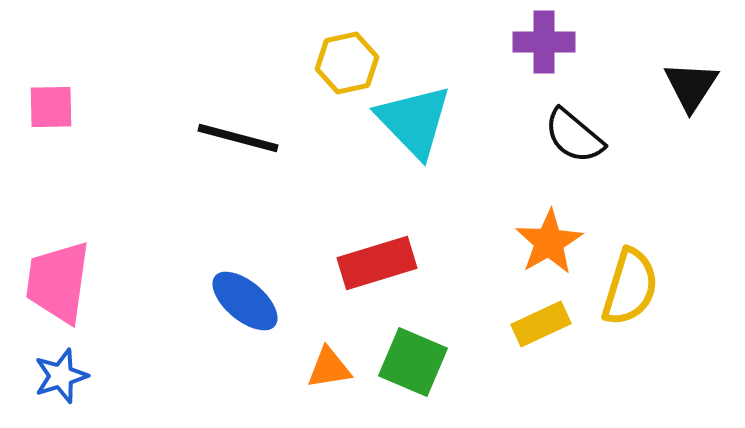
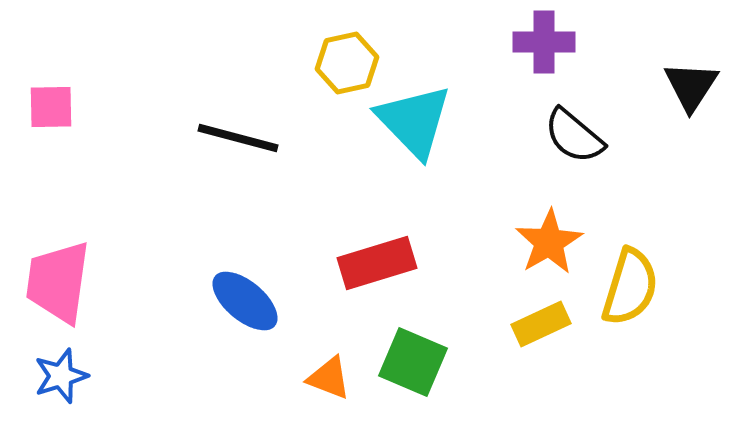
orange triangle: moved 10 px down; rotated 30 degrees clockwise
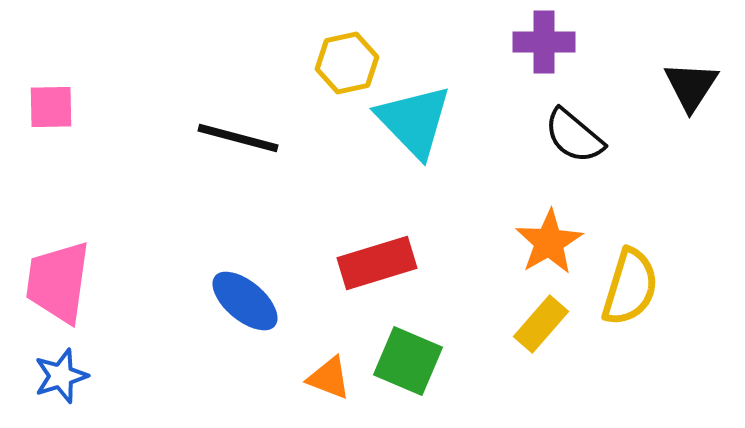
yellow rectangle: rotated 24 degrees counterclockwise
green square: moved 5 px left, 1 px up
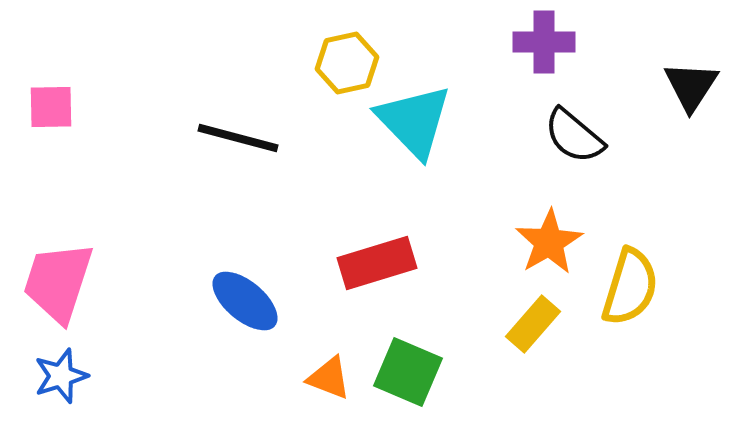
pink trapezoid: rotated 10 degrees clockwise
yellow rectangle: moved 8 px left
green square: moved 11 px down
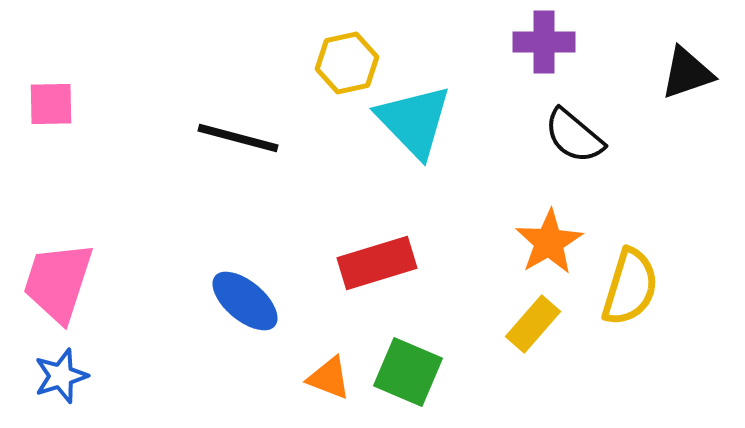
black triangle: moved 4 px left, 13 px up; rotated 38 degrees clockwise
pink square: moved 3 px up
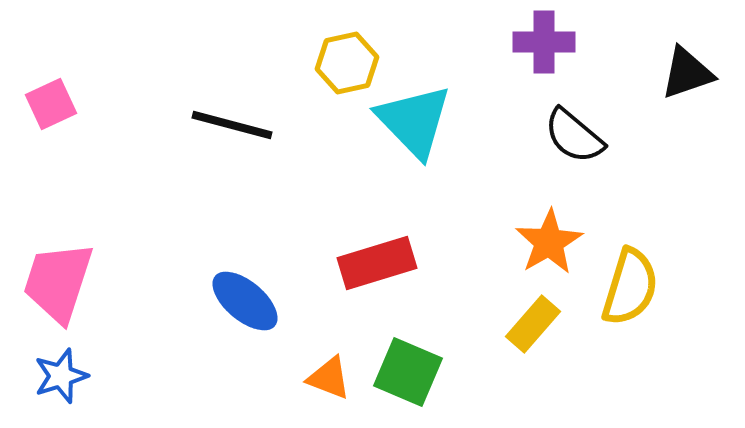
pink square: rotated 24 degrees counterclockwise
black line: moved 6 px left, 13 px up
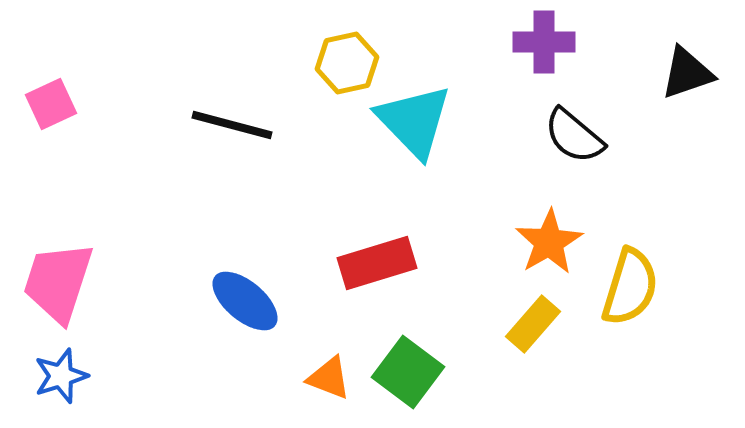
green square: rotated 14 degrees clockwise
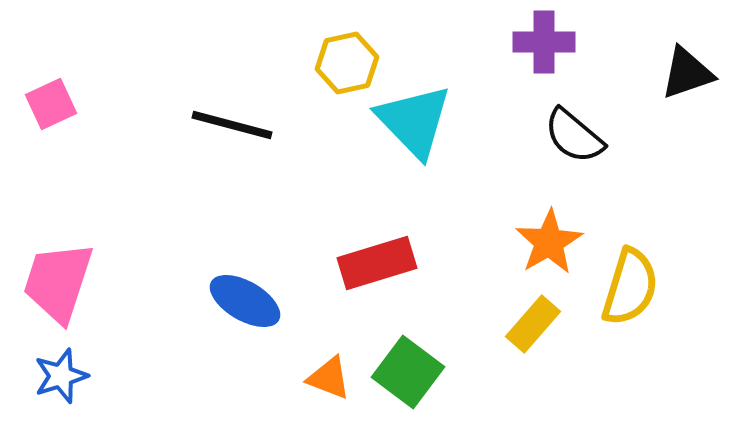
blue ellipse: rotated 10 degrees counterclockwise
